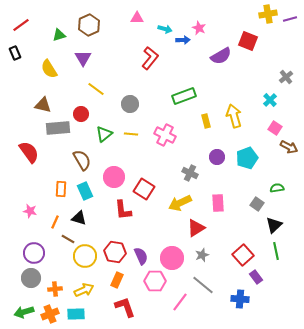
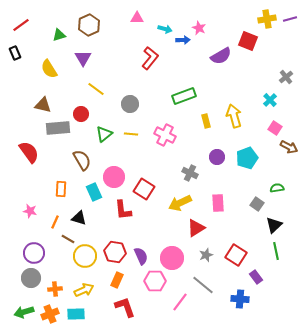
yellow cross at (268, 14): moved 1 px left, 5 px down
cyan rectangle at (85, 191): moved 9 px right, 1 px down
gray star at (202, 255): moved 4 px right
red square at (243, 255): moved 7 px left; rotated 15 degrees counterclockwise
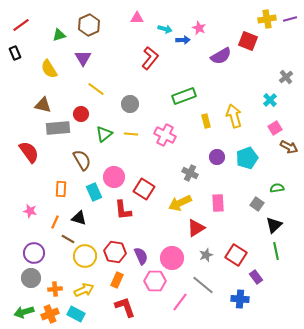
pink square at (275, 128): rotated 24 degrees clockwise
cyan rectangle at (76, 314): rotated 30 degrees clockwise
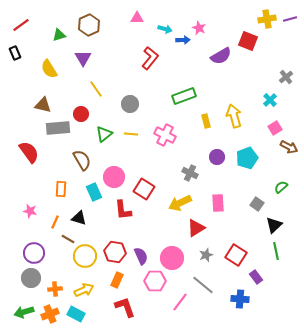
yellow line at (96, 89): rotated 18 degrees clockwise
green semicircle at (277, 188): moved 4 px right, 1 px up; rotated 32 degrees counterclockwise
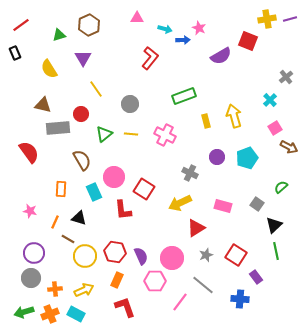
pink rectangle at (218, 203): moved 5 px right, 3 px down; rotated 72 degrees counterclockwise
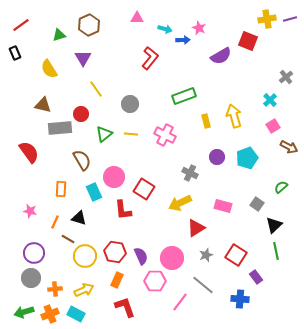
gray rectangle at (58, 128): moved 2 px right
pink square at (275, 128): moved 2 px left, 2 px up
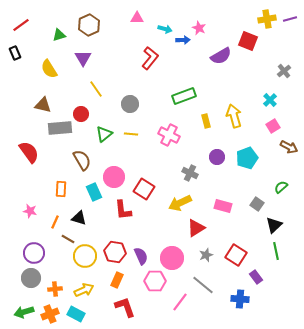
gray cross at (286, 77): moved 2 px left, 6 px up
pink cross at (165, 135): moved 4 px right
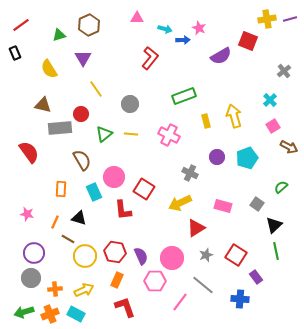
pink star at (30, 211): moved 3 px left, 3 px down
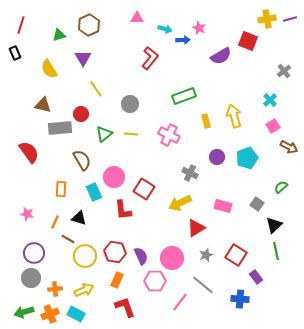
red line at (21, 25): rotated 36 degrees counterclockwise
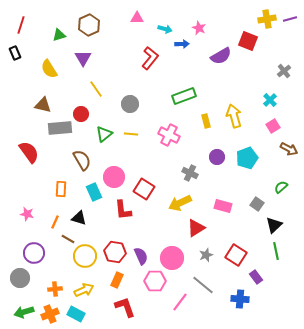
blue arrow at (183, 40): moved 1 px left, 4 px down
brown arrow at (289, 147): moved 2 px down
gray circle at (31, 278): moved 11 px left
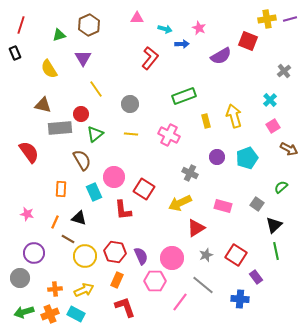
green triangle at (104, 134): moved 9 px left
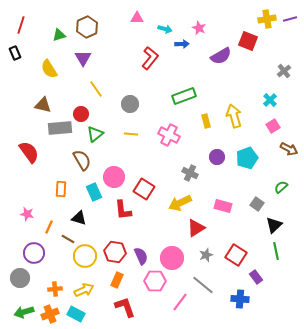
brown hexagon at (89, 25): moved 2 px left, 2 px down
orange line at (55, 222): moved 6 px left, 5 px down
